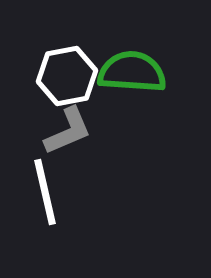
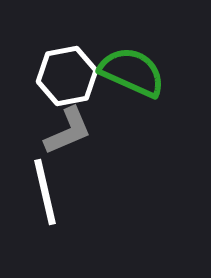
green semicircle: rotated 20 degrees clockwise
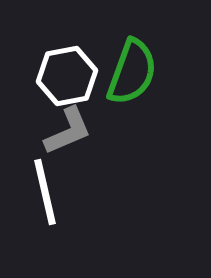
green semicircle: rotated 86 degrees clockwise
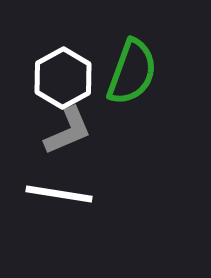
white hexagon: moved 4 px left, 2 px down; rotated 18 degrees counterclockwise
white line: moved 14 px right, 2 px down; rotated 68 degrees counterclockwise
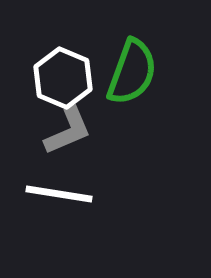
white hexagon: rotated 8 degrees counterclockwise
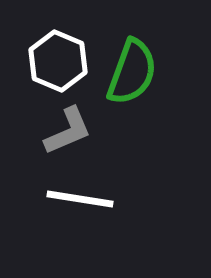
white hexagon: moved 5 px left, 17 px up
white line: moved 21 px right, 5 px down
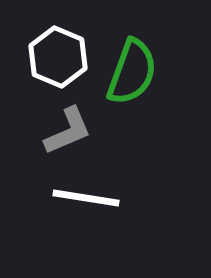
white hexagon: moved 4 px up
white line: moved 6 px right, 1 px up
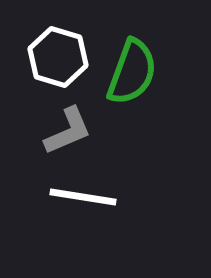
white hexagon: rotated 6 degrees counterclockwise
white line: moved 3 px left, 1 px up
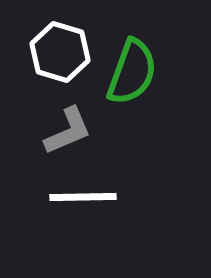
white hexagon: moved 2 px right, 5 px up
white line: rotated 10 degrees counterclockwise
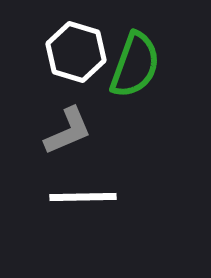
white hexagon: moved 16 px right
green semicircle: moved 3 px right, 7 px up
